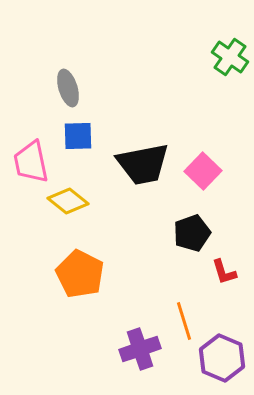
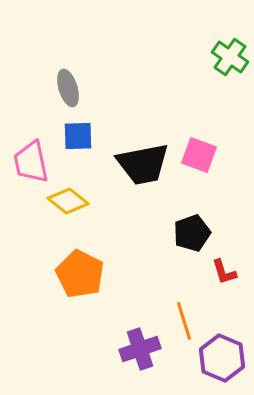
pink square: moved 4 px left, 16 px up; rotated 24 degrees counterclockwise
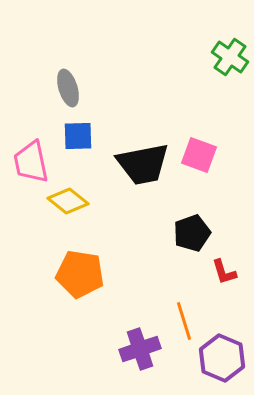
orange pentagon: rotated 18 degrees counterclockwise
